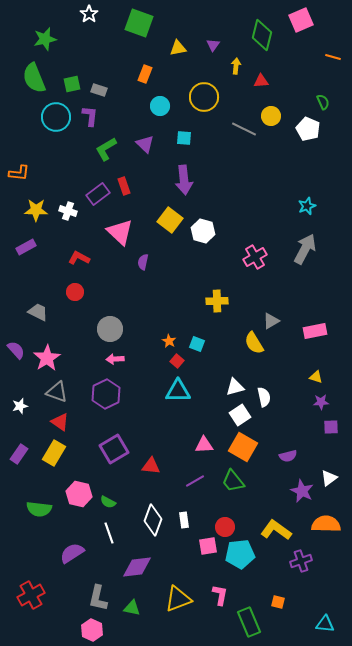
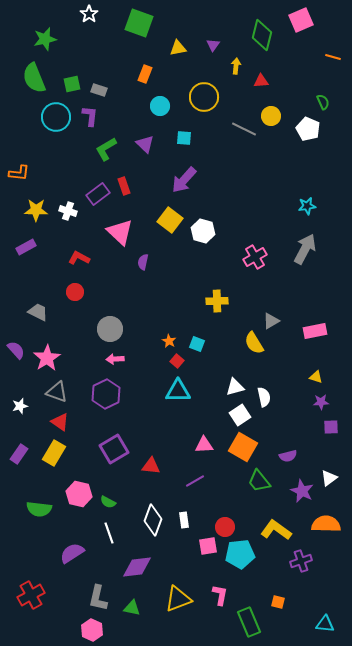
purple arrow at (184, 180): rotated 48 degrees clockwise
cyan star at (307, 206): rotated 12 degrees clockwise
green trapezoid at (233, 481): moved 26 px right
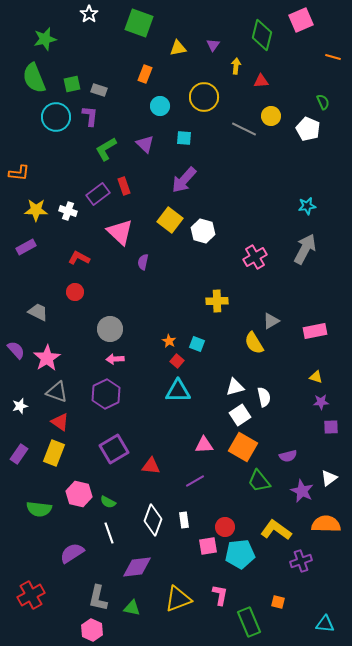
yellow rectangle at (54, 453): rotated 10 degrees counterclockwise
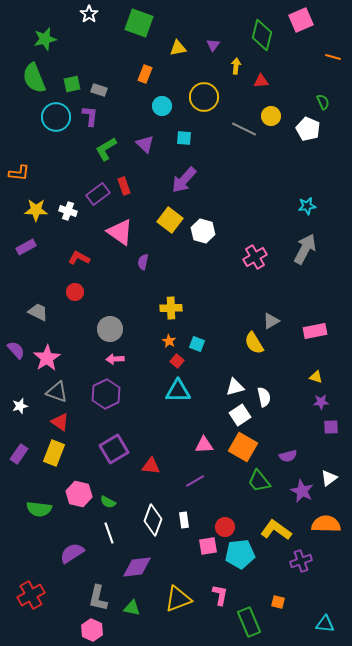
cyan circle at (160, 106): moved 2 px right
pink triangle at (120, 232): rotated 8 degrees counterclockwise
yellow cross at (217, 301): moved 46 px left, 7 px down
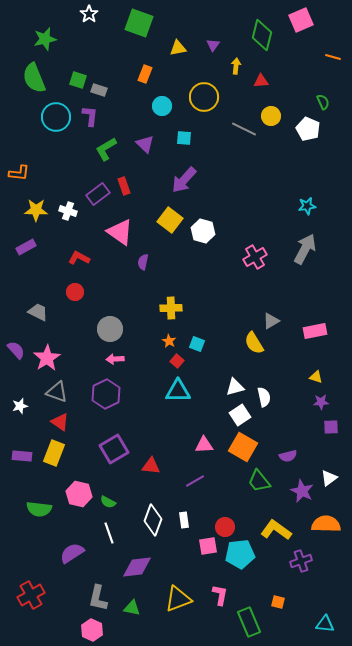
green square at (72, 84): moved 6 px right, 4 px up; rotated 30 degrees clockwise
purple rectangle at (19, 454): moved 3 px right, 2 px down; rotated 60 degrees clockwise
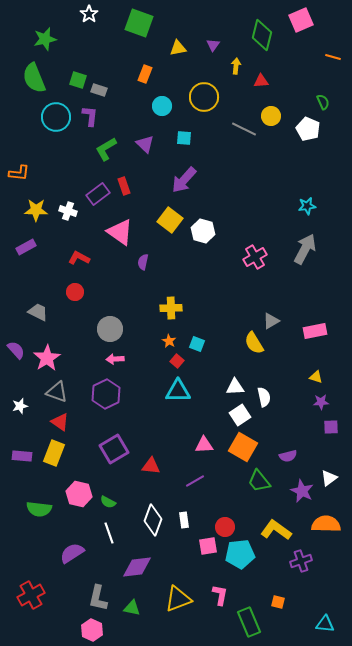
white triangle at (235, 387): rotated 12 degrees clockwise
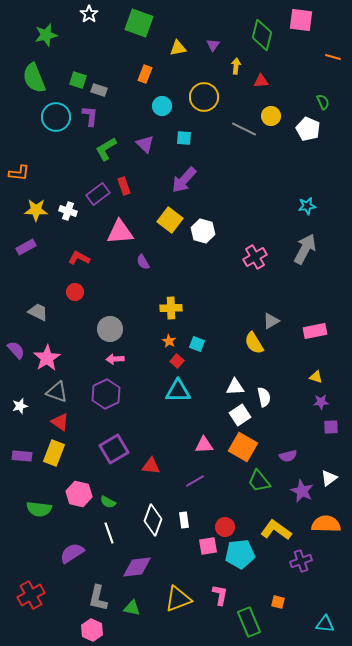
pink square at (301, 20): rotated 30 degrees clockwise
green star at (45, 39): moved 1 px right, 4 px up
pink triangle at (120, 232): rotated 40 degrees counterclockwise
purple semicircle at (143, 262): rotated 42 degrees counterclockwise
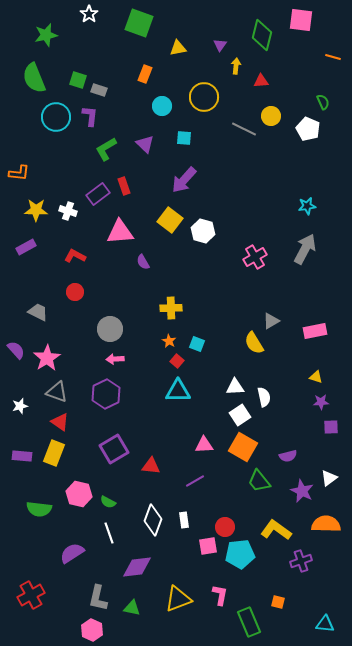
purple triangle at (213, 45): moved 7 px right
red L-shape at (79, 258): moved 4 px left, 2 px up
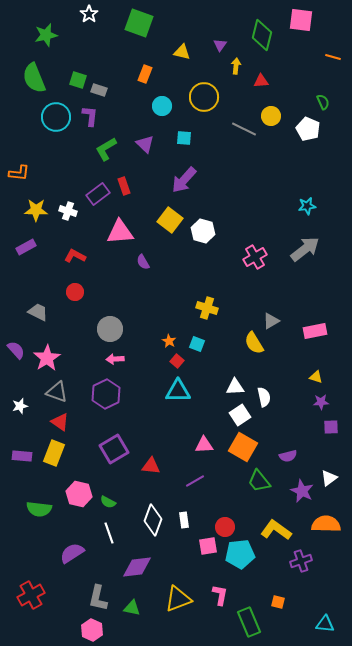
yellow triangle at (178, 48): moved 4 px right, 4 px down; rotated 24 degrees clockwise
gray arrow at (305, 249): rotated 24 degrees clockwise
yellow cross at (171, 308): moved 36 px right; rotated 20 degrees clockwise
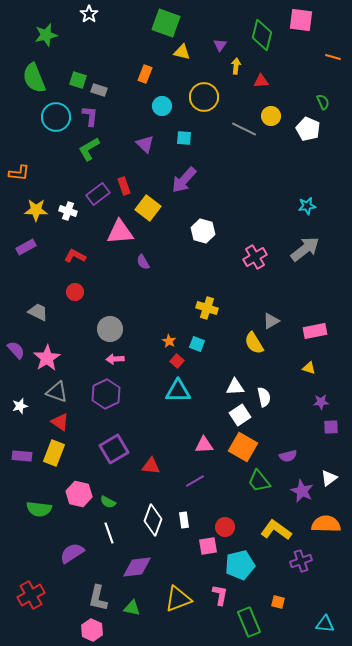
green square at (139, 23): moved 27 px right
green L-shape at (106, 149): moved 17 px left
yellow square at (170, 220): moved 22 px left, 12 px up
yellow triangle at (316, 377): moved 7 px left, 9 px up
cyan pentagon at (240, 554): moved 11 px down; rotated 8 degrees counterclockwise
